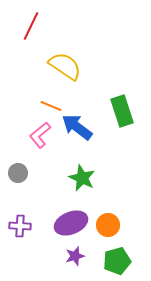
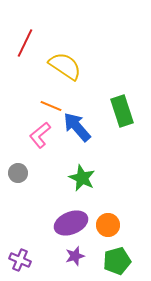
red line: moved 6 px left, 17 px down
blue arrow: rotated 12 degrees clockwise
purple cross: moved 34 px down; rotated 20 degrees clockwise
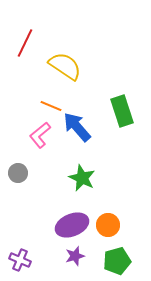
purple ellipse: moved 1 px right, 2 px down
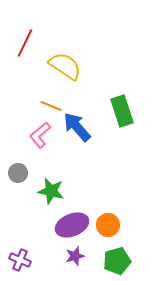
green star: moved 31 px left, 13 px down; rotated 12 degrees counterclockwise
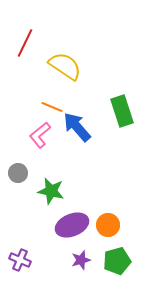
orange line: moved 1 px right, 1 px down
purple star: moved 6 px right, 4 px down
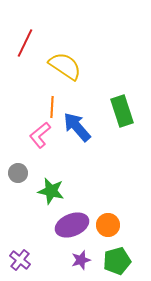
orange line: rotated 70 degrees clockwise
purple cross: rotated 15 degrees clockwise
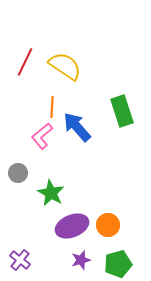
red line: moved 19 px down
pink L-shape: moved 2 px right, 1 px down
green star: moved 2 px down; rotated 16 degrees clockwise
purple ellipse: moved 1 px down
green pentagon: moved 1 px right, 3 px down
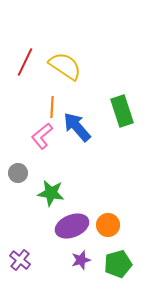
green star: rotated 20 degrees counterclockwise
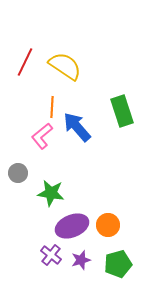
purple cross: moved 31 px right, 5 px up
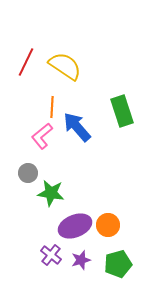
red line: moved 1 px right
gray circle: moved 10 px right
purple ellipse: moved 3 px right
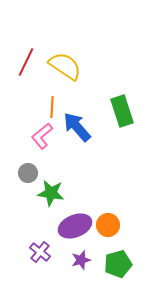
purple cross: moved 11 px left, 3 px up
